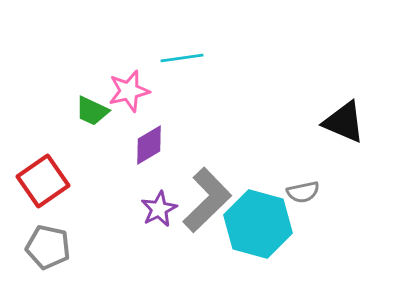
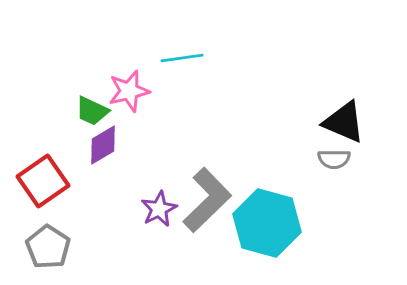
purple diamond: moved 46 px left
gray semicircle: moved 31 px right, 33 px up; rotated 12 degrees clockwise
cyan hexagon: moved 9 px right, 1 px up
gray pentagon: rotated 21 degrees clockwise
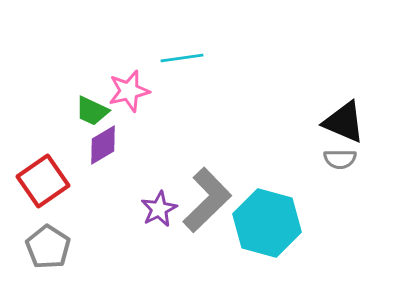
gray semicircle: moved 6 px right
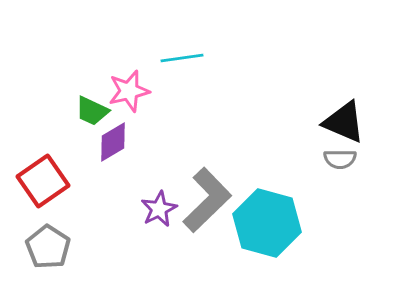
purple diamond: moved 10 px right, 3 px up
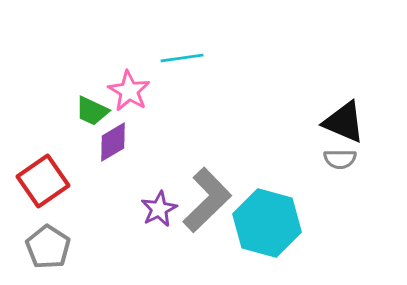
pink star: rotated 27 degrees counterclockwise
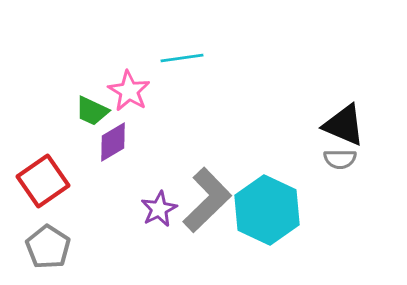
black triangle: moved 3 px down
cyan hexagon: moved 13 px up; rotated 10 degrees clockwise
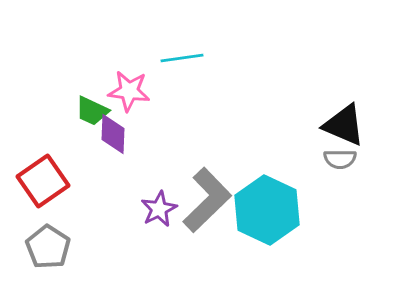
pink star: rotated 24 degrees counterclockwise
purple diamond: moved 8 px up; rotated 57 degrees counterclockwise
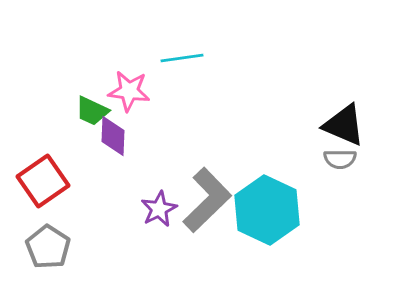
purple diamond: moved 2 px down
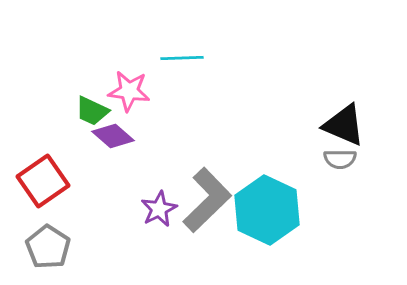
cyan line: rotated 6 degrees clockwise
purple diamond: rotated 51 degrees counterclockwise
